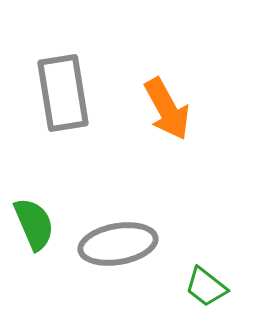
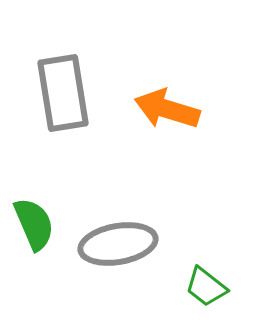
orange arrow: rotated 136 degrees clockwise
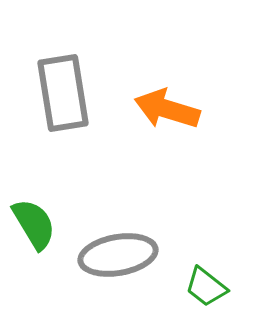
green semicircle: rotated 8 degrees counterclockwise
gray ellipse: moved 11 px down
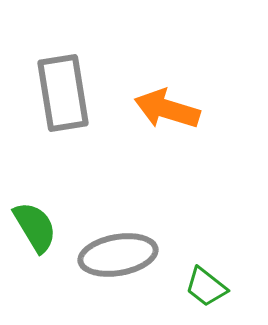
green semicircle: moved 1 px right, 3 px down
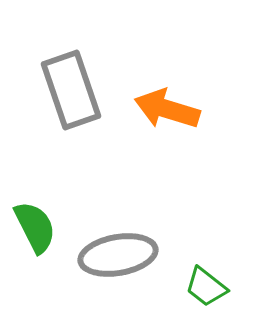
gray rectangle: moved 8 px right, 3 px up; rotated 10 degrees counterclockwise
green semicircle: rotated 4 degrees clockwise
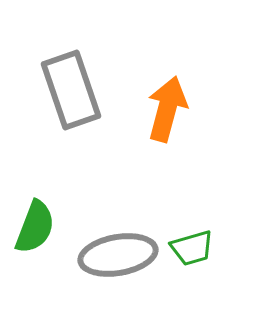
orange arrow: rotated 88 degrees clockwise
green semicircle: rotated 48 degrees clockwise
green trapezoid: moved 14 px left, 39 px up; rotated 54 degrees counterclockwise
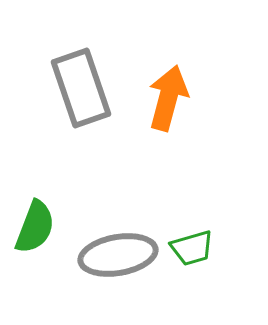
gray rectangle: moved 10 px right, 2 px up
orange arrow: moved 1 px right, 11 px up
